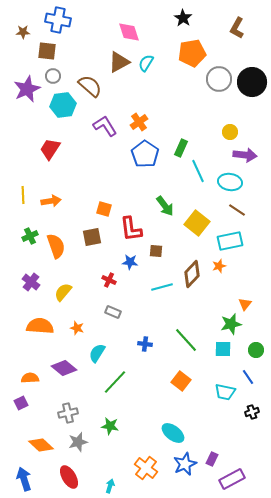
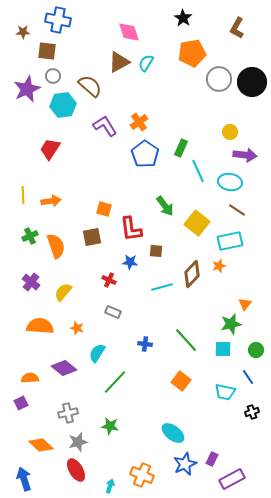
orange cross at (146, 468): moved 4 px left, 7 px down; rotated 15 degrees counterclockwise
red ellipse at (69, 477): moved 7 px right, 7 px up
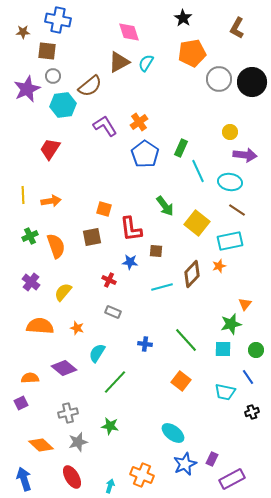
brown semicircle at (90, 86): rotated 100 degrees clockwise
red ellipse at (76, 470): moved 4 px left, 7 px down
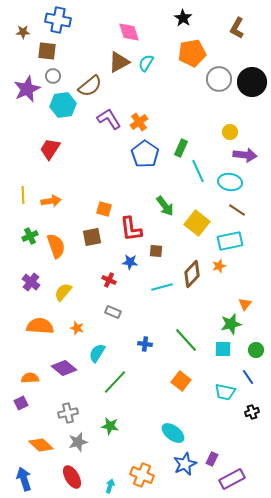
purple L-shape at (105, 126): moved 4 px right, 7 px up
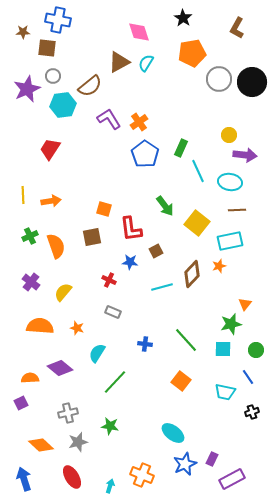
pink diamond at (129, 32): moved 10 px right
brown square at (47, 51): moved 3 px up
yellow circle at (230, 132): moved 1 px left, 3 px down
brown line at (237, 210): rotated 36 degrees counterclockwise
brown square at (156, 251): rotated 32 degrees counterclockwise
purple diamond at (64, 368): moved 4 px left
